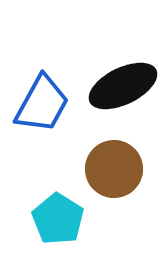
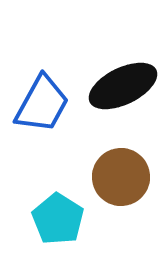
brown circle: moved 7 px right, 8 px down
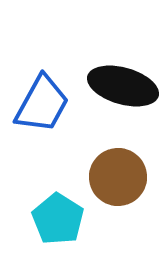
black ellipse: rotated 42 degrees clockwise
brown circle: moved 3 px left
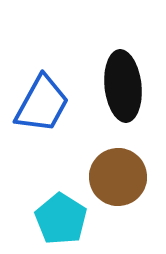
black ellipse: rotated 68 degrees clockwise
cyan pentagon: moved 3 px right
